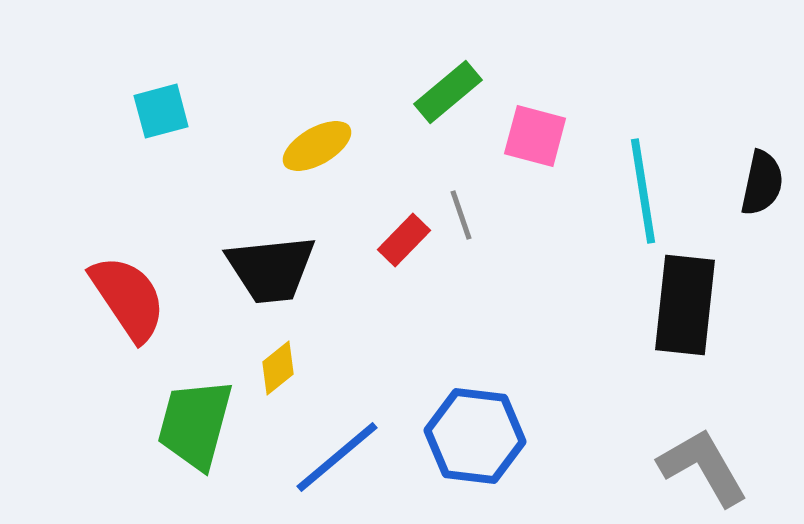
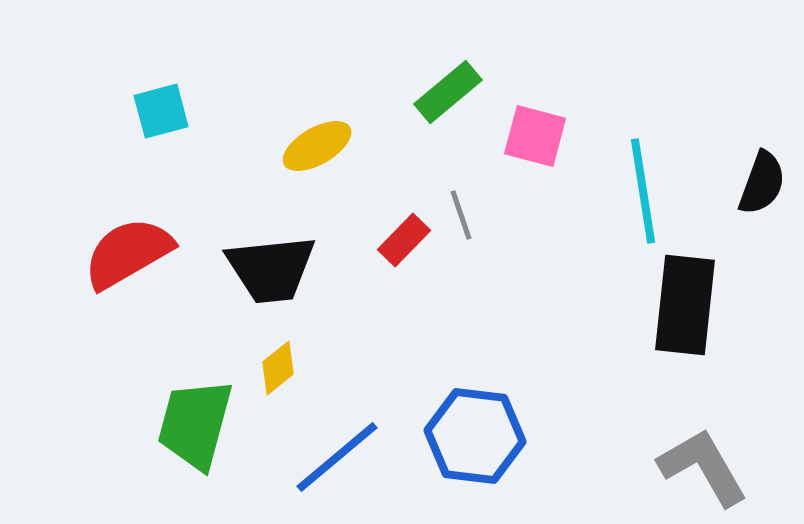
black semicircle: rotated 8 degrees clockwise
red semicircle: moved 45 px up; rotated 86 degrees counterclockwise
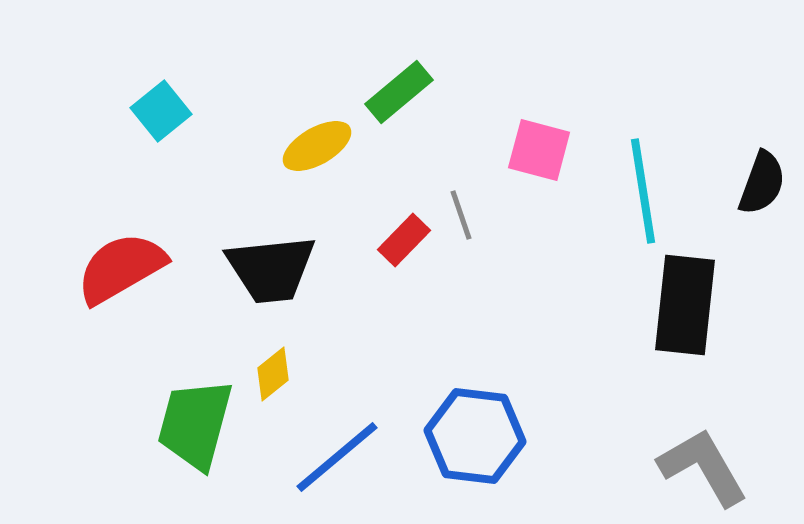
green rectangle: moved 49 px left
cyan square: rotated 24 degrees counterclockwise
pink square: moved 4 px right, 14 px down
red semicircle: moved 7 px left, 15 px down
yellow diamond: moved 5 px left, 6 px down
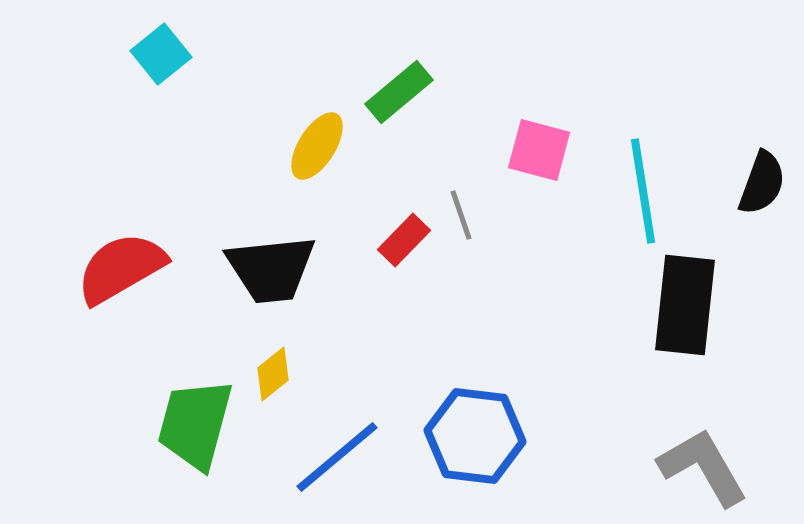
cyan square: moved 57 px up
yellow ellipse: rotated 28 degrees counterclockwise
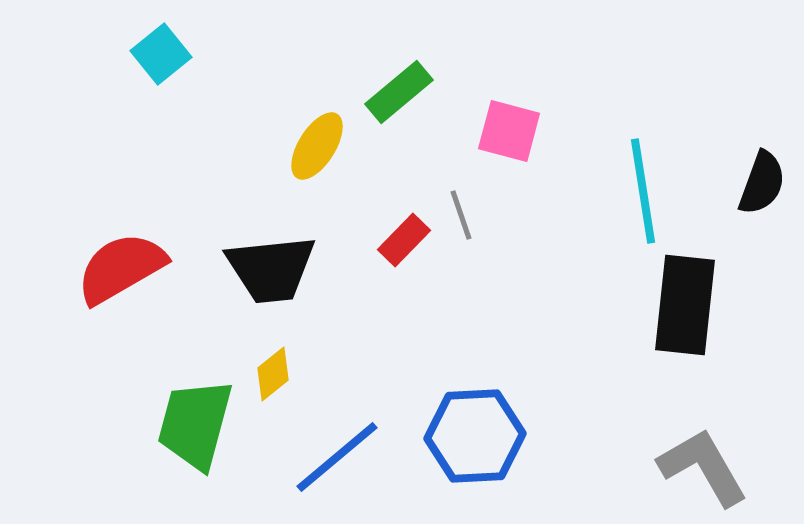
pink square: moved 30 px left, 19 px up
blue hexagon: rotated 10 degrees counterclockwise
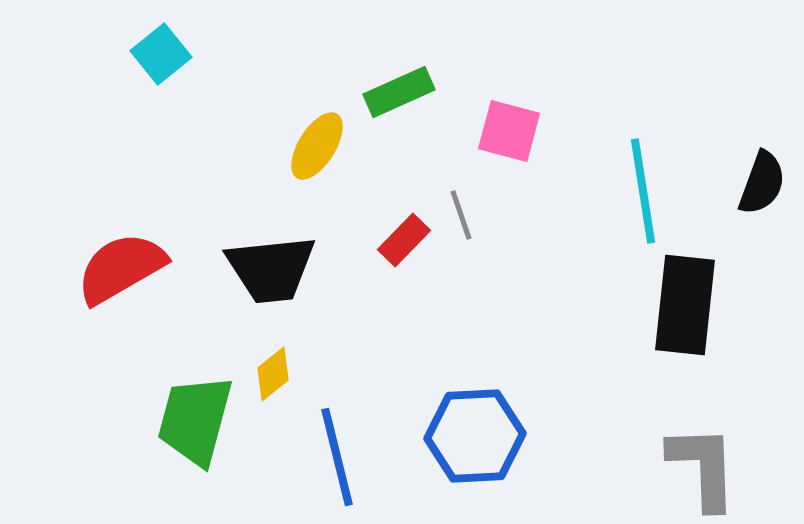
green rectangle: rotated 16 degrees clockwise
green trapezoid: moved 4 px up
blue line: rotated 64 degrees counterclockwise
gray L-shape: rotated 28 degrees clockwise
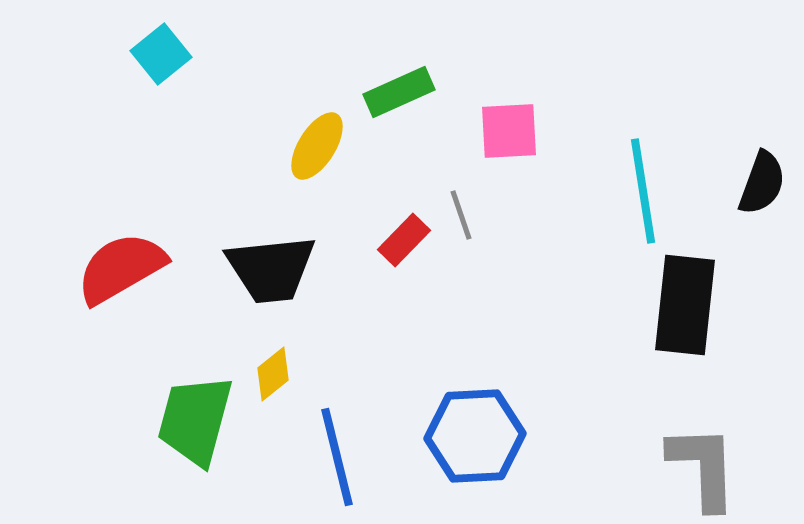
pink square: rotated 18 degrees counterclockwise
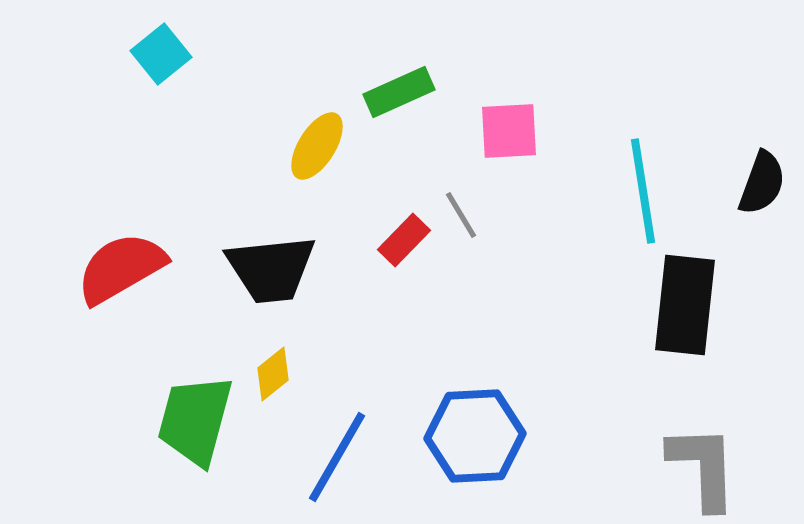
gray line: rotated 12 degrees counterclockwise
blue line: rotated 44 degrees clockwise
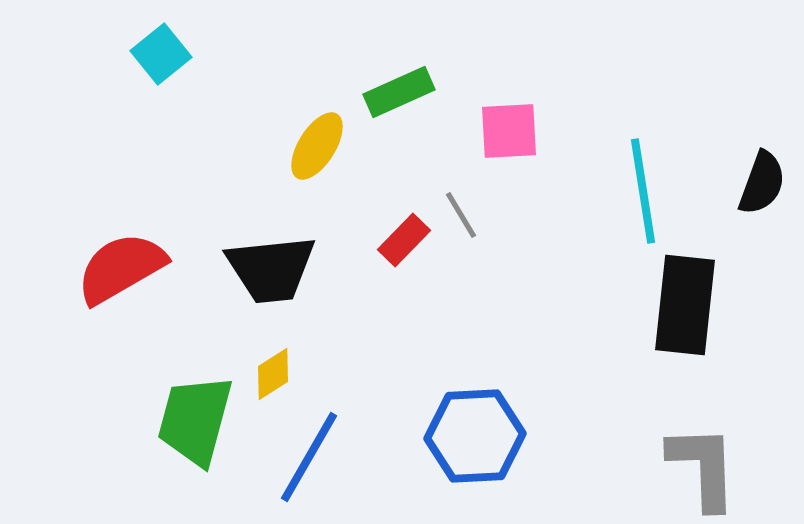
yellow diamond: rotated 6 degrees clockwise
blue line: moved 28 px left
